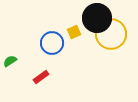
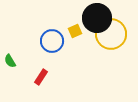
yellow square: moved 1 px right, 1 px up
blue circle: moved 2 px up
green semicircle: rotated 88 degrees counterclockwise
red rectangle: rotated 21 degrees counterclockwise
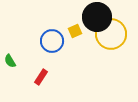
black circle: moved 1 px up
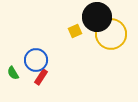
blue circle: moved 16 px left, 19 px down
green semicircle: moved 3 px right, 12 px down
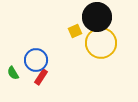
yellow circle: moved 10 px left, 9 px down
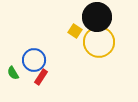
yellow square: rotated 32 degrees counterclockwise
yellow circle: moved 2 px left, 1 px up
blue circle: moved 2 px left
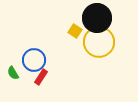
black circle: moved 1 px down
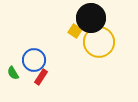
black circle: moved 6 px left
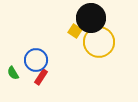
blue circle: moved 2 px right
